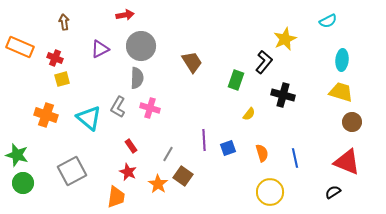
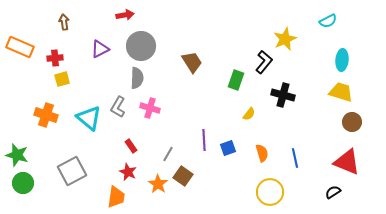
red cross: rotated 28 degrees counterclockwise
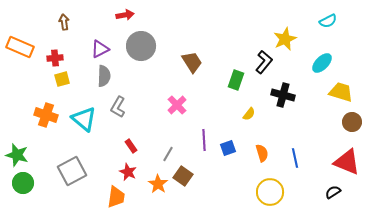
cyan ellipse: moved 20 px left, 3 px down; rotated 40 degrees clockwise
gray semicircle: moved 33 px left, 2 px up
pink cross: moved 27 px right, 3 px up; rotated 30 degrees clockwise
cyan triangle: moved 5 px left, 1 px down
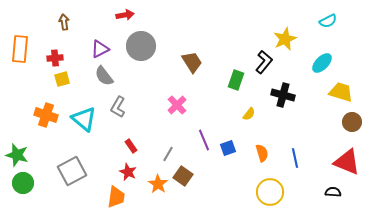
orange rectangle: moved 2 px down; rotated 72 degrees clockwise
gray semicircle: rotated 140 degrees clockwise
purple line: rotated 20 degrees counterclockwise
black semicircle: rotated 35 degrees clockwise
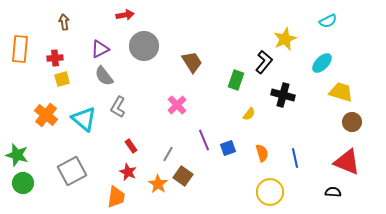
gray circle: moved 3 px right
orange cross: rotated 20 degrees clockwise
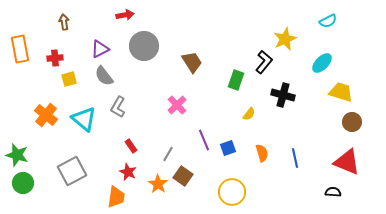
orange rectangle: rotated 16 degrees counterclockwise
yellow square: moved 7 px right
yellow circle: moved 38 px left
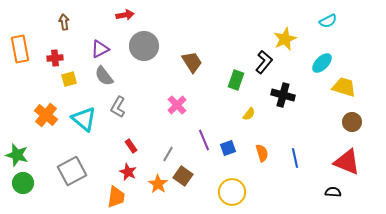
yellow trapezoid: moved 3 px right, 5 px up
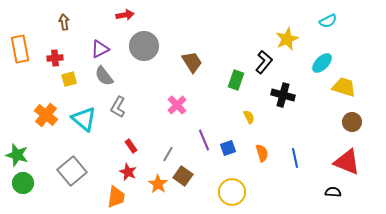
yellow star: moved 2 px right
yellow semicircle: moved 3 px down; rotated 64 degrees counterclockwise
gray square: rotated 12 degrees counterclockwise
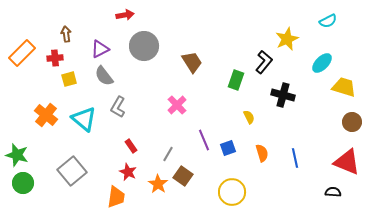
brown arrow: moved 2 px right, 12 px down
orange rectangle: moved 2 px right, 4 px down; rotated 56 degrees clockwise
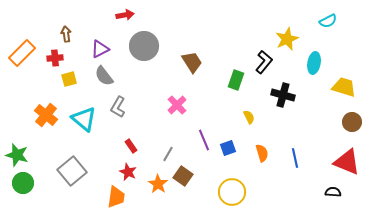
cyan ellipse: moved 8 px left; rotated 35 degrees counterclockwise
